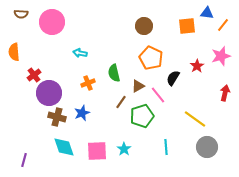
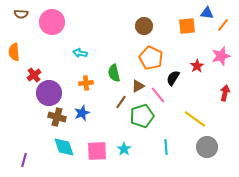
orange cross: moved 2 px left; rotated 16 degrees clockwise
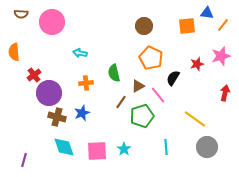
red star: moved 2 px up; rotated 16 degrees clockwise
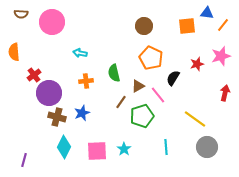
orange cross: moved 2 px up
cyan diamond: rotated 45 degrees clockwise
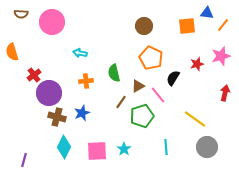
orange semicircle: moved 2 px left; rotated 12 degrees counterclockwise
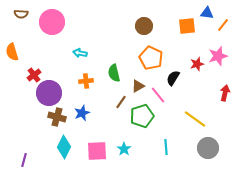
pink star: moved 3 px left
gray circle: moved 1 px right, 1 px down
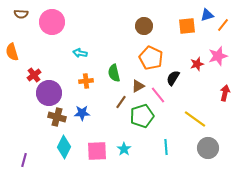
blue triangle: moved 2 px down; rotated 24 degrees counterclockwise
blue star: rotated 21 degrees clockwise
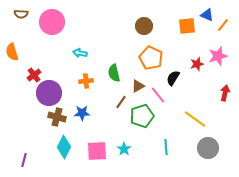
blue triangle: rotated 40 degrees clockwise
